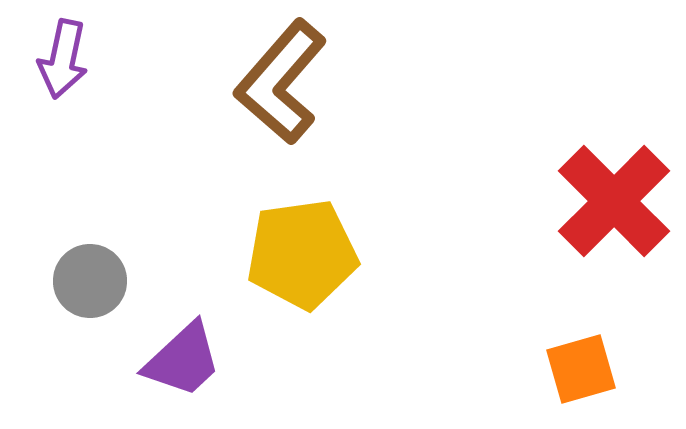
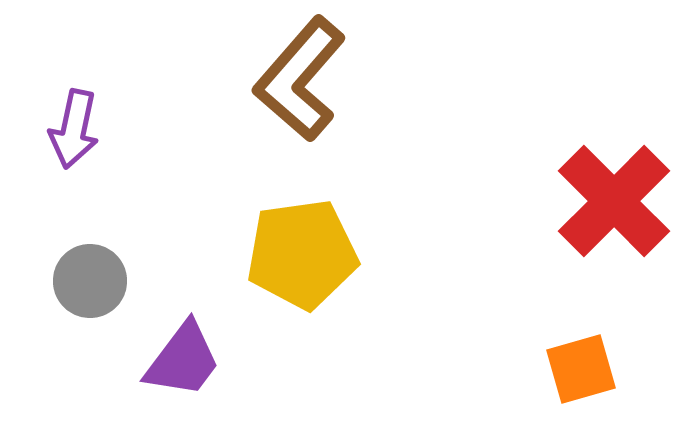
purple arrow: moved 11 px right, 70 px down
brown L-shape: moved 19 px right, 3 px up
purple trapezoid: rotated 10 degrees counterclockwise
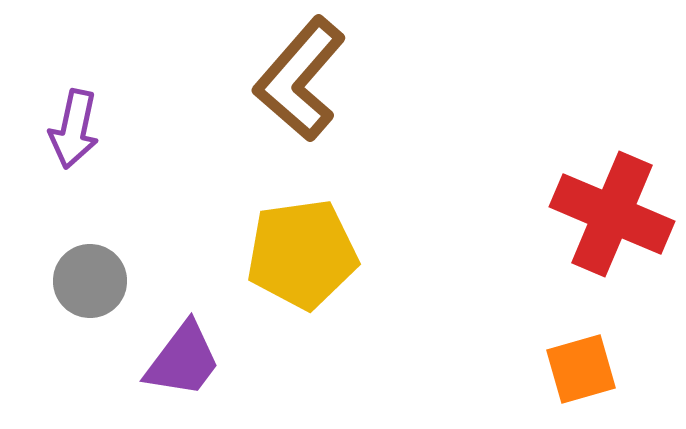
red cross: moved 2 px left, 13 px down; rotated 22 degrees counterclockwise
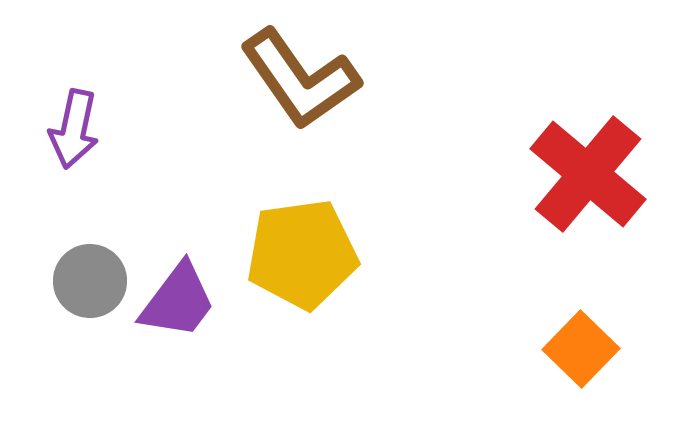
brown L-shape: rotated 76 degrees counterclockwise
red cross: moved 24 px left, 40 px up; rotated 17 degrees clockwise
purple trapezoid: moved 5 px left, 59 px up
orange square: moved 20 px up; rotated 30 degrees counterclockwise
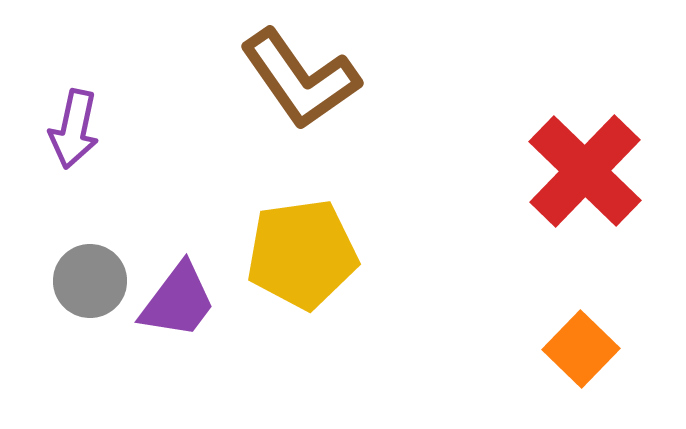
red cross: moved 3 px left, 3 px up; rotated 4 degrees clockwise
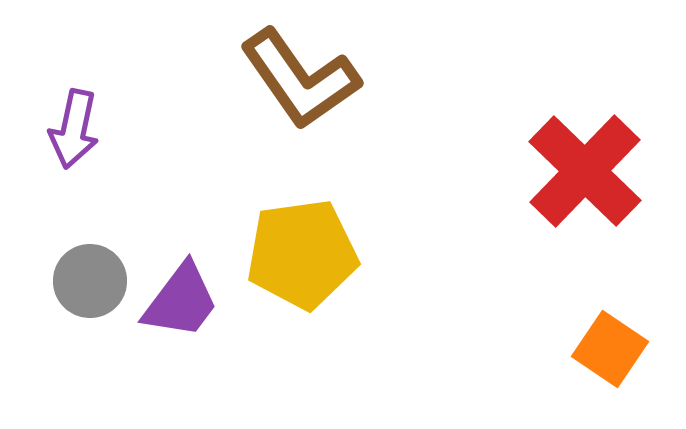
purple trapezoid: moved 3 px right
orange square: moved 29 px right; rotated 10 degrees counterclockwise
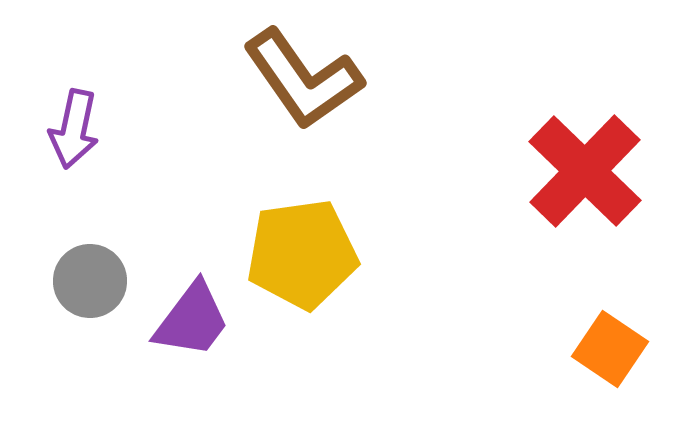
brown L-shape: moved 3 px right
purple trapezoid: moved 11 px right, 19 px down
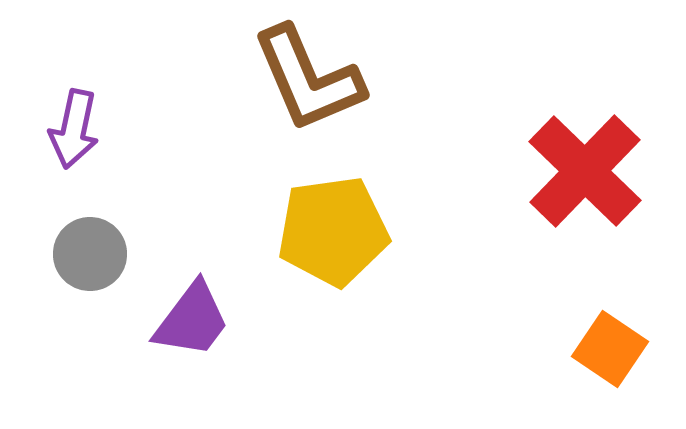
brown L-shape: moved 5 px right; rotated 12 degrees clockwise
yellow pentagon: moved 31 px right, 23 px up
gray circle: moved 27 px up
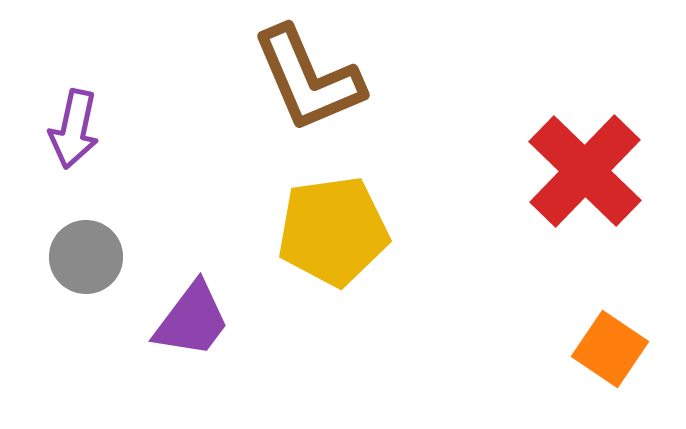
gray circle: moved 4 px left, 3 px down
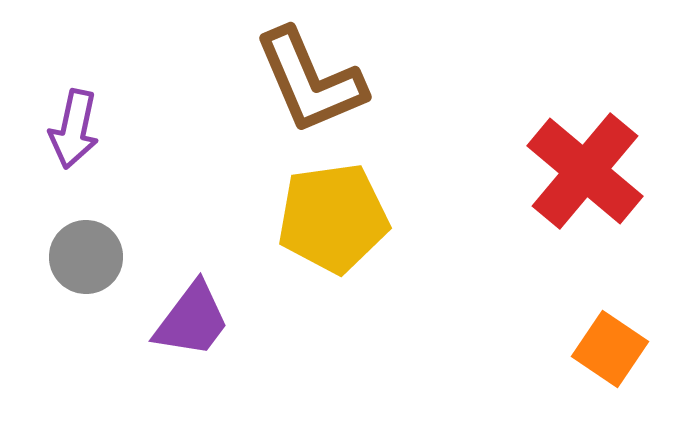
brown L-shape: moved 2 px right, 2 px down
red cross: rotated 4 degrees counterclockwise
yellow pentagon: moved 13 px up
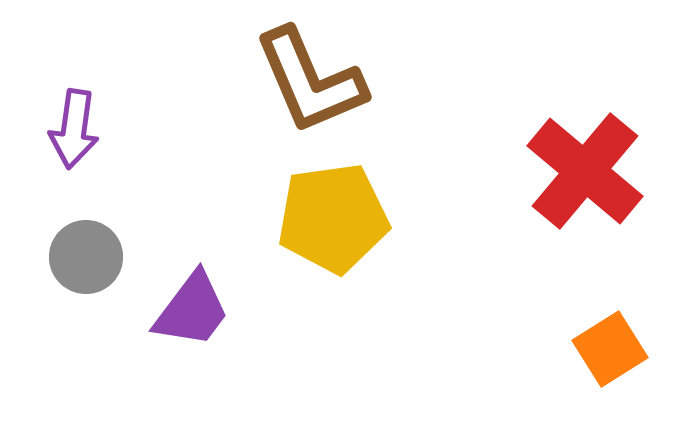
purple arrow: rotated 4 degrees counterclockwise
purple trapezoid: moved 10 px up
orange square: rotated 24 degrees clockwise
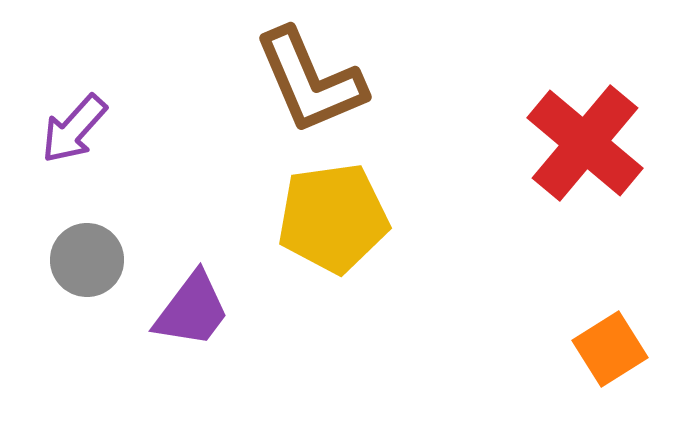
purple arrow: rotated 34 degrees clockwise
red cross: moved 28 px up
gray circle: moved 1 px right, 3 px down
